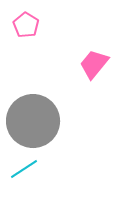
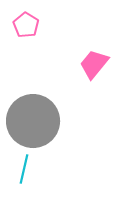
cyan line: rotated 44 degrees counterclockwise
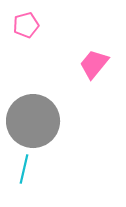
pink pentagon: rotated 25 degrees clockwise
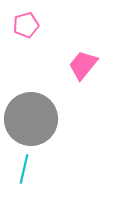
pink trapezoid: moved 11 px left, 1 px down
gray circle: moved 2 px left, 2 px up
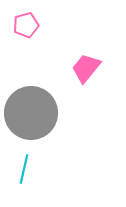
pink trapezoid: moved 3 px right, 3 px down
gray circle: moved 6 px up
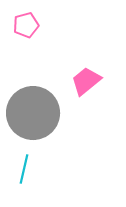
pink trapezoid: moved 13 px down; rotated 12 degrees clockwise
gray circle: moved 2 px right
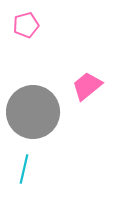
pink trapezoid: moved 1 px right, 5 px down
gray circle: moved 1 px up
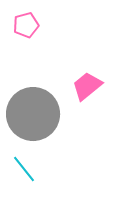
gray circle: moved 2 px down
cyan line: rotated 52 degrees counterclockwise
